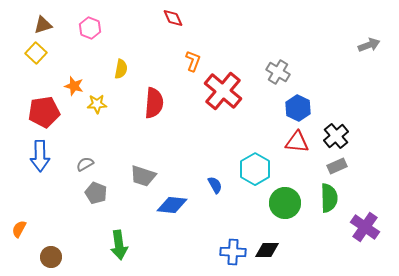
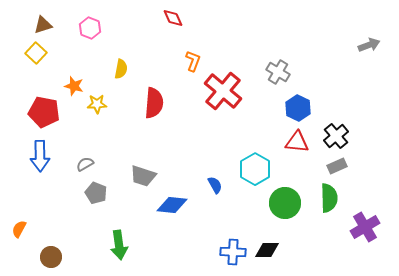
red pentagon: rotated 20 degrees clockwise
purple cross: rotated 24 degrees clockwise
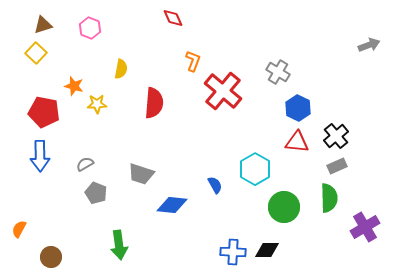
gray trapezoid: moved 2 px left, 2 px up
green circle: moved 1 px left, 4 px down
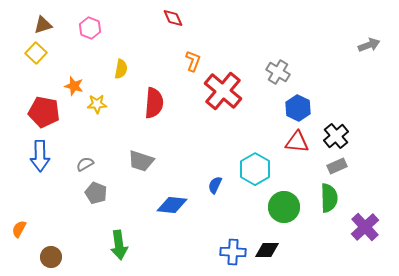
gray trapezoid: moved 13 px up
blue semicircle: rotated 126 degrees counterclockwise
purple cross: rotated 12 degrees counterclockwise
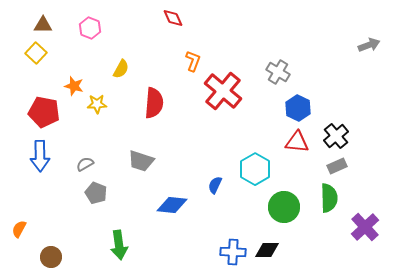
brown triangle: rotated 18 degrees clockwise
yellow semicircle: rotated 18 degrees clockwise
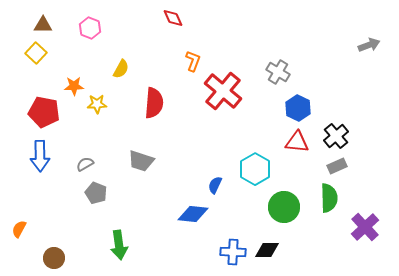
orange star: rotated 18 degrees counterclockwise
blue diamond: moved 21 px right, 9 px down
brown circle: moved 3 px right, 1 px down
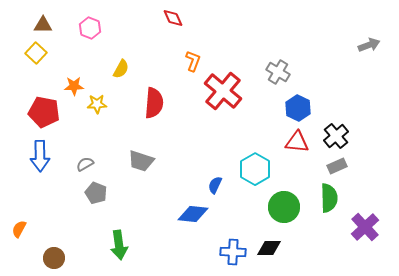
black diamond: moved 2 px right, 2 px up
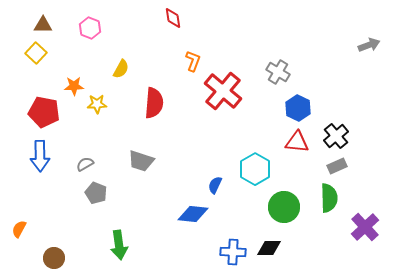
red diamond: rotated 15 degrees clockwise
